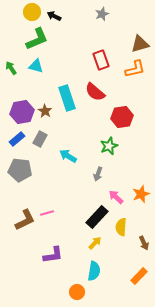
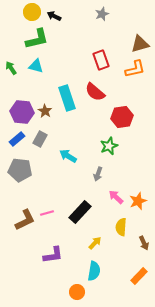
green L-shape: rotated 10 degrees clockwise
purple hexagon: rotated 15 degrees clockwise
orange star: moved 3 px left, 7 px down
black rectangle: moved 17 px left, 5 px up
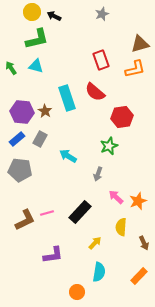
cyan semicircle: moved 5 px right, 1 px down
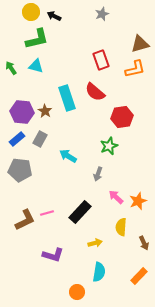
yellow circle: moved 1 px left
yellow arrow: rotated 32 degrees clockwise
purple L-shape: rotated 25 degrees clockwise
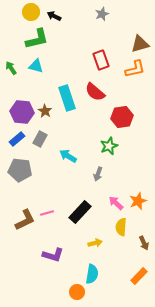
pink arrow: moved 6 px down
cyan semicircle: moved 7 px left, 2 px down
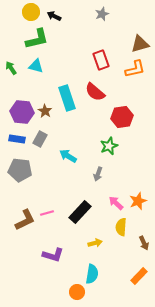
blue rectangle: rotated 49 degrees clockwise
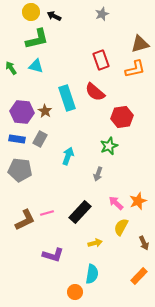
cyan arrow: rotated 78 degrees clockwise
yellow semicircle: rotated 24 degrees clockwise
orange circle: moved 2 px left
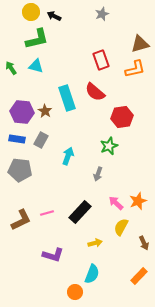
gray rectangle: moved 1 px right, 1 px down
brown L-shape: moved 4 px left
cyan semicircle: rotated 12 degrees clockwise
